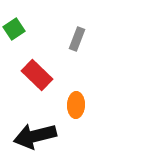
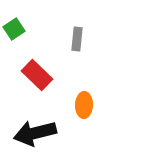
gray rectangle: rotated 15 degrees counterclockwise
orange ellipse: moved 8 px right
black arrow: moved 3 px up
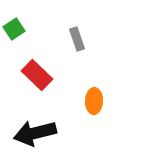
gray rectangle: rotated 25 degrees counterclockwise
orange ellipse: moved 10 px right, 4 px up
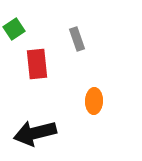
red rectangle: moved 11 px up; rotated 40 degrees clockwise
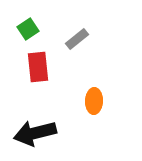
green square: moved 14 px right
gray rectangle: rotated 70 degrees clockwise
red rectangle: moved 1 px right, 3 px down
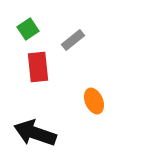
gray rectangle: moved 4 px left, 1 px down
orange ellipse: rotated 25 degrees counterclockwise
black arrow: rotated 33 degrees clockwise
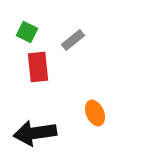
green square: moved 1 px left, 3 px down; rotated 30 degrees counterclockwise
orange ellipse: moved 1 px right, 12 px down
black arrow: rotated 27 degrees counterclockwise
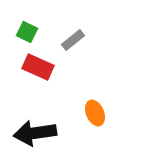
red rectangle: rotated 60 degrees counterclockwise
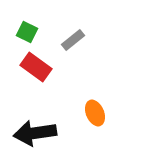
red rectangle: moved 2 px left; rotated 12 degrees clockwise
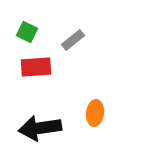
red rectangle: rotated 40 degrees counterclockwise
orange ellipse: rotated 30 degrees clockwise
black arrow: moved 5 px right, 5 px up
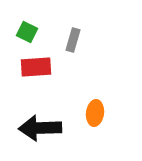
gray rectangle: rotated 35 degrees counterclockwise
black arrow: rotated 6 degrees clockwise
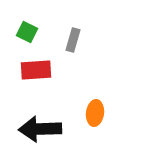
red rectangle: moved 3 px down
black arrow: moved 1 px down
